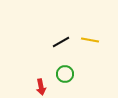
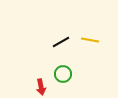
green circle: moved 2 px left
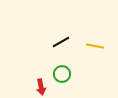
yellow line: moved 5 px right, 6 px down
green circle: moved 1 px left
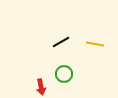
yellow line: moved 2 px up
green circle: moved 2 px right
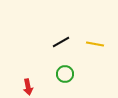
green circle: moved 1 px right
red arrow: moved 13 px left
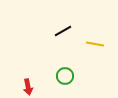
black line: moved 2 px right, 11 px up
green circle: moved 2 px down
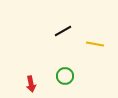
red arrow: moved 3 px right, 3 px up
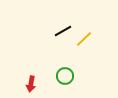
yellow line: moved 11 px left, 5 px up; rotated 54 degrees counterclockwise
red arrow: rotated 21 degrees clockwise
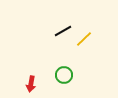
green circle: moved 1 px left, 1 px up
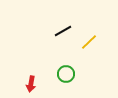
yellow line: moved 5 px right, 3 px down
green circle: moved 2 px right, 1 px up
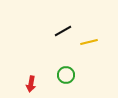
yellow line: rotated 30 degrees clockwise
green circle: moved 1 px down
